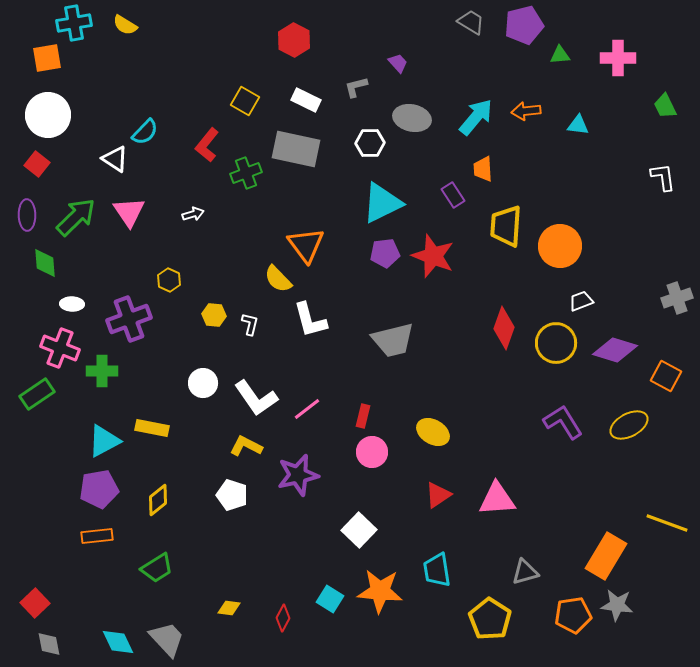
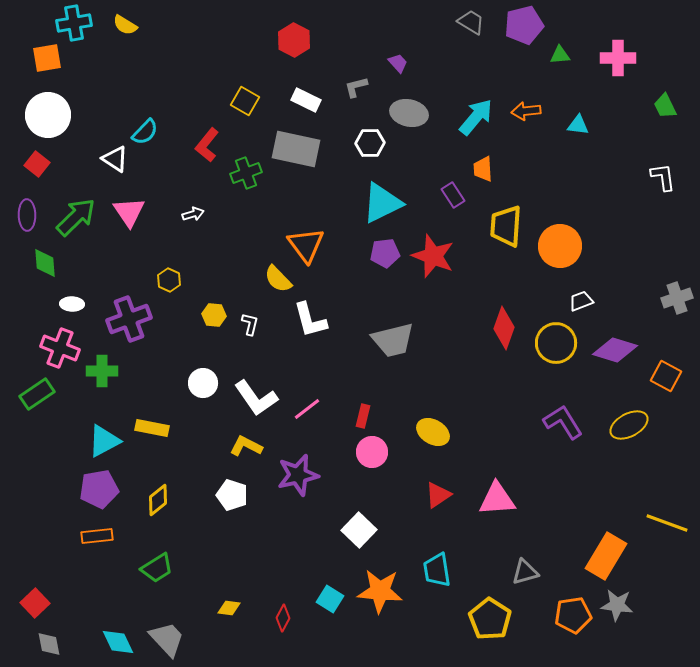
gray ellipse at (412, 118): moved 3 px left, 5 px up
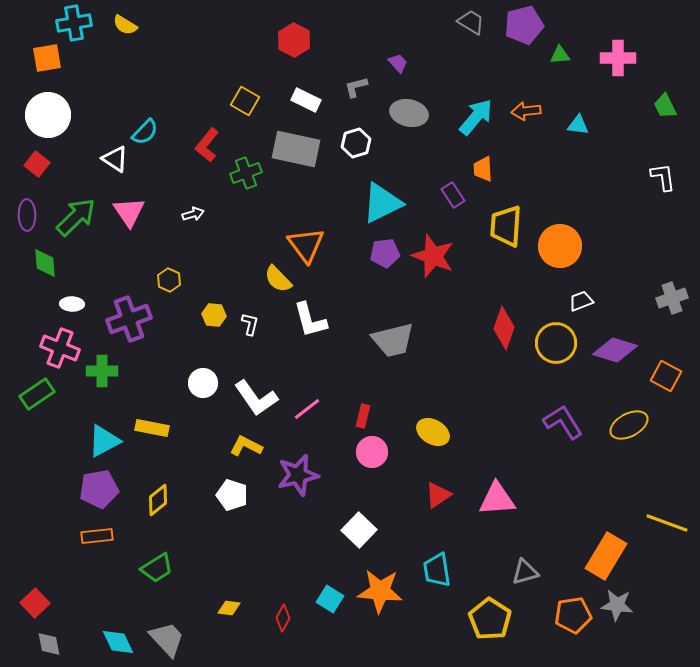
white hexagon at (370, 143): moved 14 px left; rotated 16 degrees counterclockwise
gray cross at (677, 298): moved 5 px left
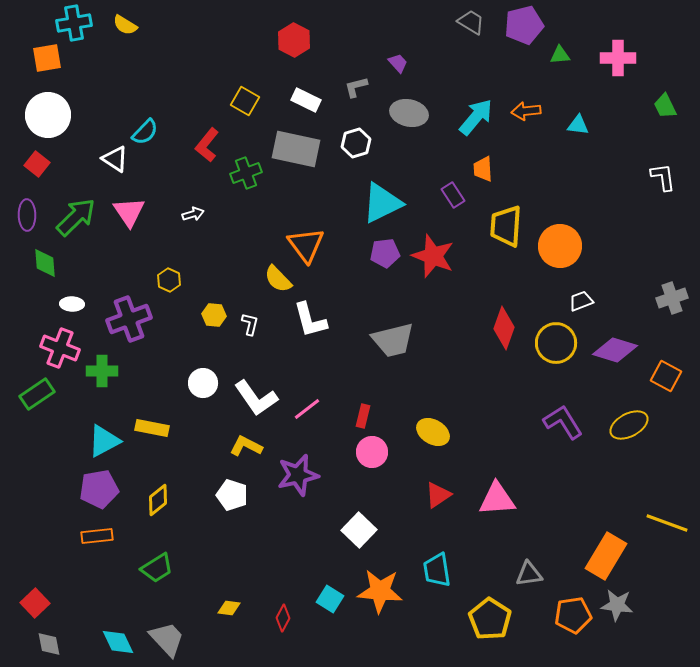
gray triangle at (525, 572): moved 4 px right, 2 px down; rotated 8 degrees clockwise
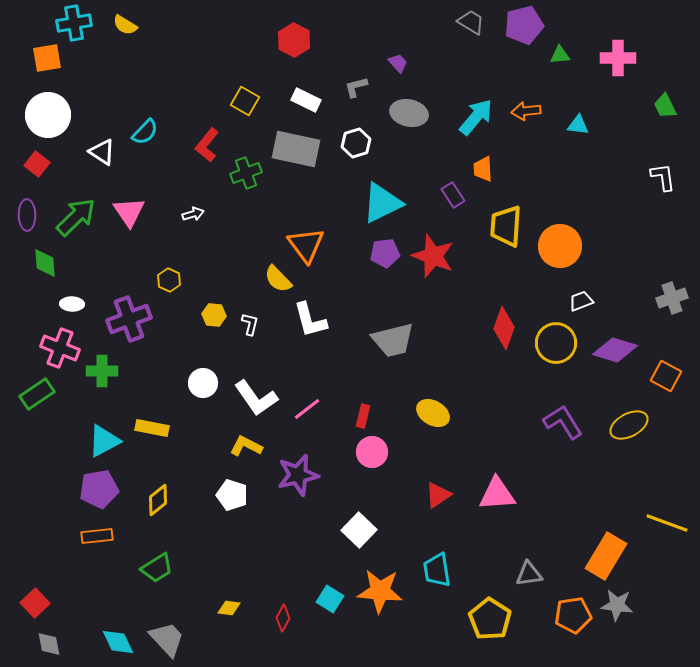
white triangle at (115, 159): moved 13 px left, 7 px up
yellow ellipse at (433, 432): moved 19 px up
pink triangle at (497, 499): moved 5 px up
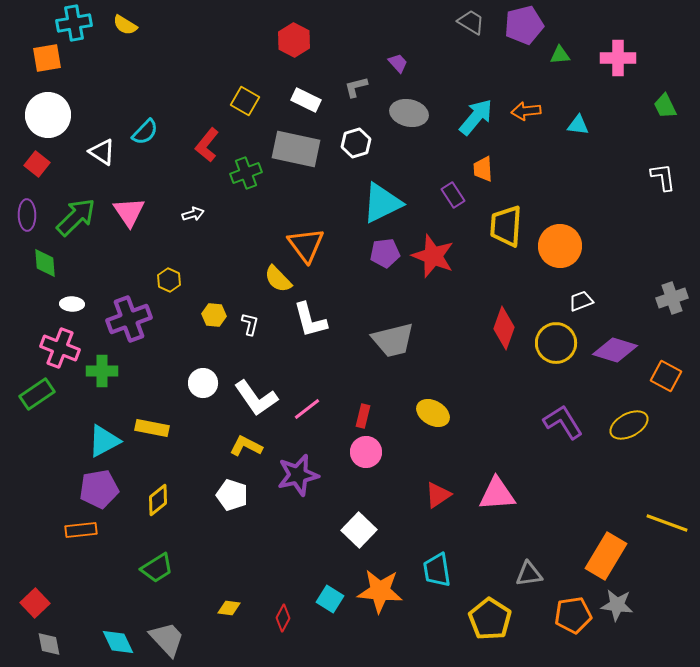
pink circle at (372, 452): moved 6 px left
orange rectangle at (97, 536): moved 16 px left, 6 px up
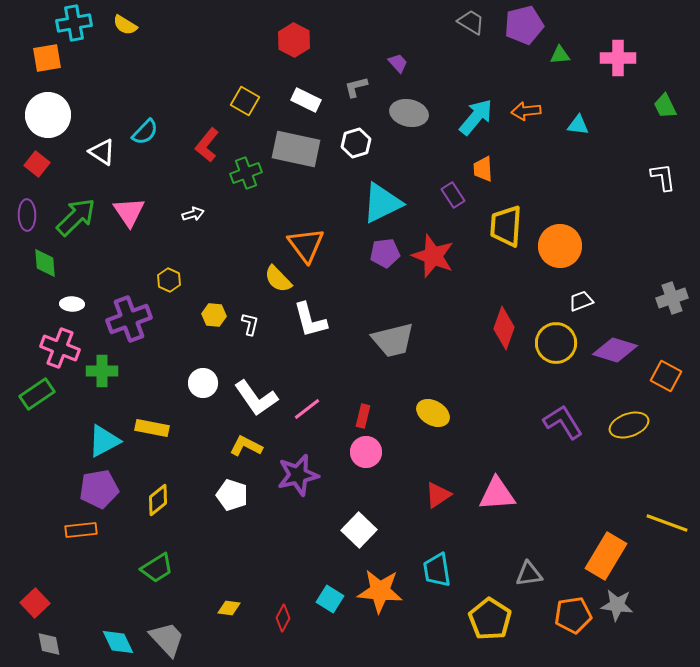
yellow ellipse at (629, 425): rotated 9 degrees clockwise
